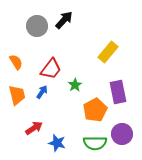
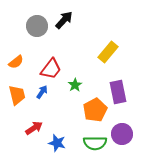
orange semicircle: rotated 84 degrees clockwise
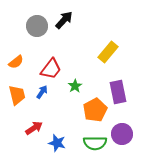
green star: moved 1 px down
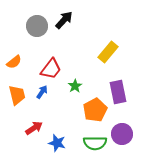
orange semicircle: moved 2 px left
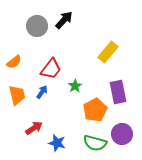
green semicircle: rotated 15 degrees clockwise
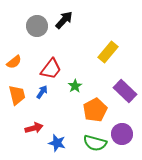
purple rectangle: moved 7 px right, 1 px up; rotated 35 degrees counterclockwise
red arrow: rotated 18 degrees clockwise
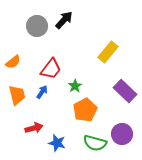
orange semicircle: moved 1 px left
orange pentagon: moved 10 px left
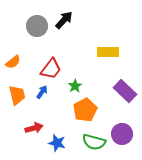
yellow rectangle: rotated 50 degrees clockwise
green semicircle: moved 1 px left, 1 px up
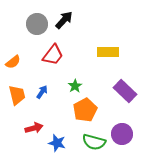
gray circle: moved 2 px up
red trapezoid: moved 2 px right, 14 px up
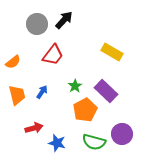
yellow rectangle: moved 4 px right; rotated 30 degrees clockwise
purple rectangle: moved 19 px left
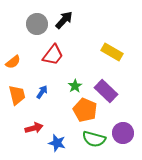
orange pentagon: rotated 20 degrees counterclockwise
purple circle: moved 1 px right, 1 px up
green semicircle: moved 3 px up
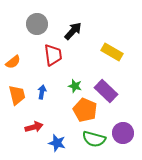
black arrow: moved 9 px right, 11 px down
red trapezoid: rotated 45 degrees counterclockwise
green star: rotated 24 degrees counterclockwise
blue arrow: rotated 24 degrees counterclockwise
red arrow: moved 1 px up
